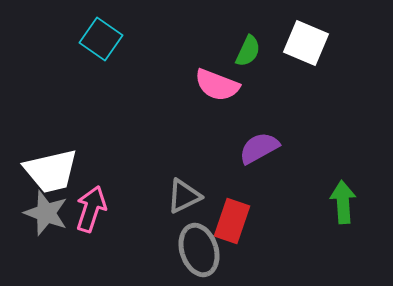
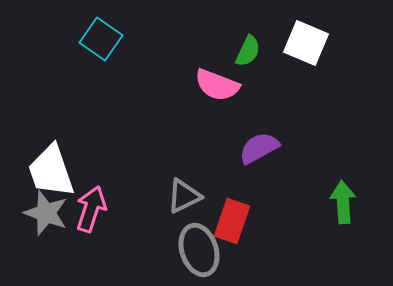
white trapezoid: rotated 84 degrees clockwise
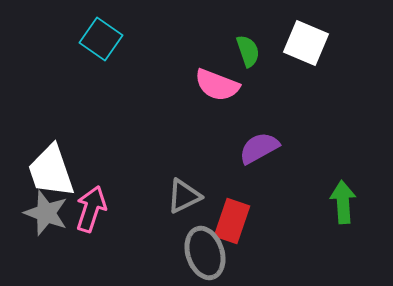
green semicircle: rotated 44 degrees counterclockwise
gray ellipse: moved 6 px right, 3 px down
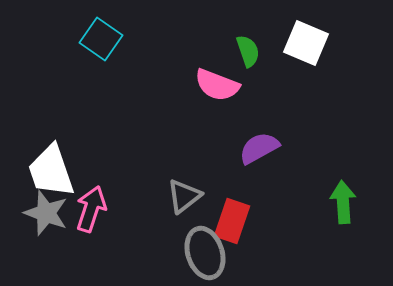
gray triangle: rotated 12 degrees counterclockwise
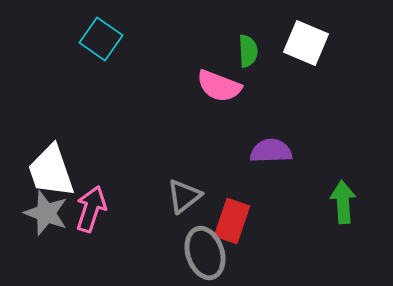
green semicircle: rotated 16 degrees clockwise
pink semicircle: moved 2 px right, 1 px down
purple semicircle: moved 12 px right, 3 px down; rotated 27 degrees clockwise
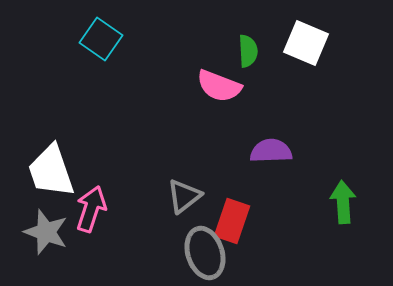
gray star: moved 19 px down
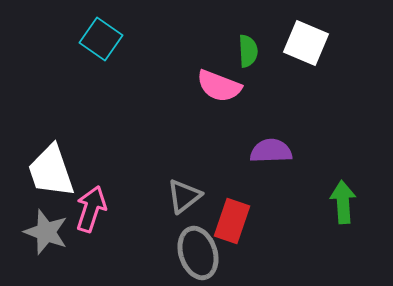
gray ellipse: moved 7 px left
